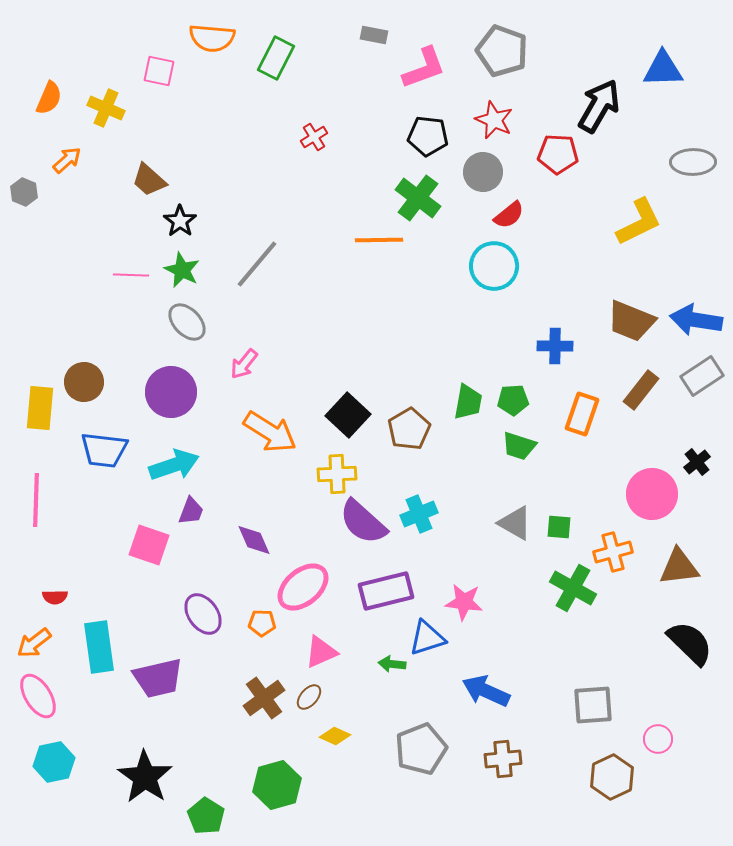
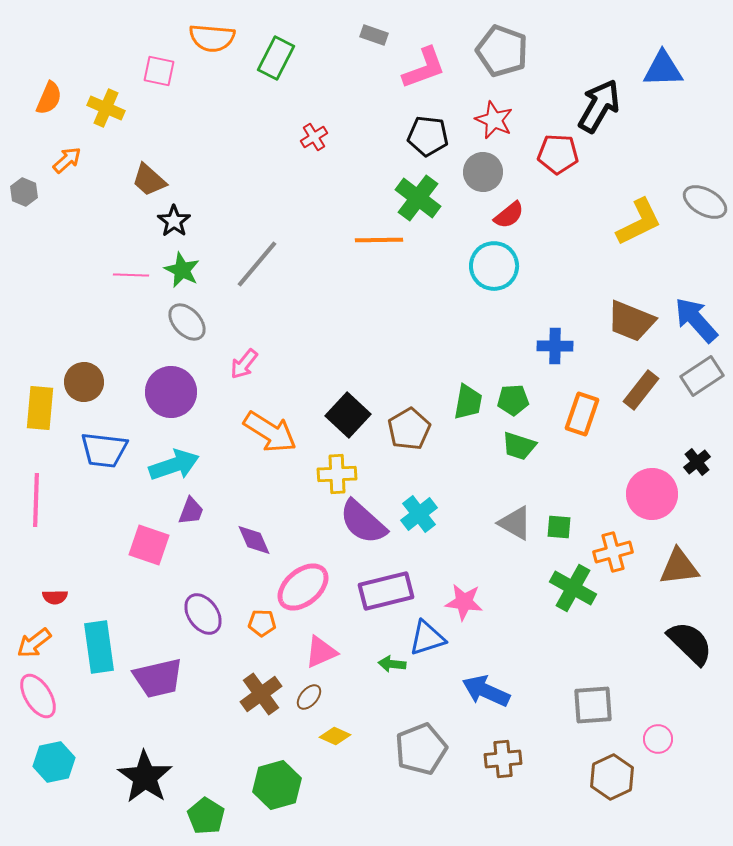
gray rectangle at (374, 35): rotated 8 degrees clockwise
gray ellipse at (693, 162): moved 12 px right, 40 px down; rotated 30 degrees clockwise
black star at (180, 221): moved 6 px left
blue arrow at (696, 320): rotated 39 degrees clockwise
cyan cross at (419, 514): rotated 15 degrees counterclockwise
brown cross at (264, 698): moved 3 px left, 4 px up
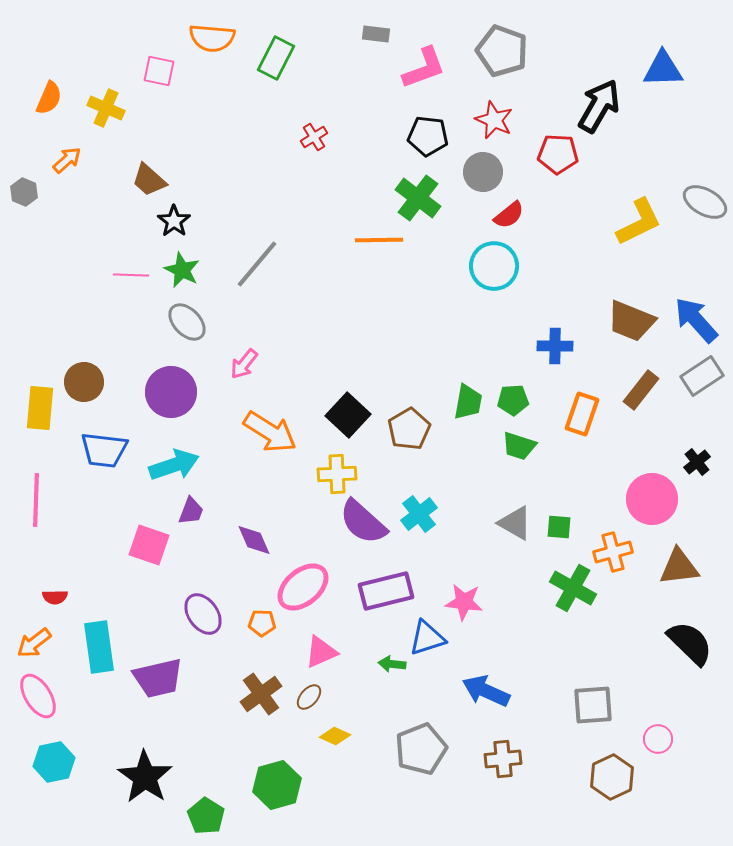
gray rectangle at (374, 35): moved 2 px right, 1 px up; rotated 12 degrees counterclockwise
pink circle at (652, 494): moved 5 px down
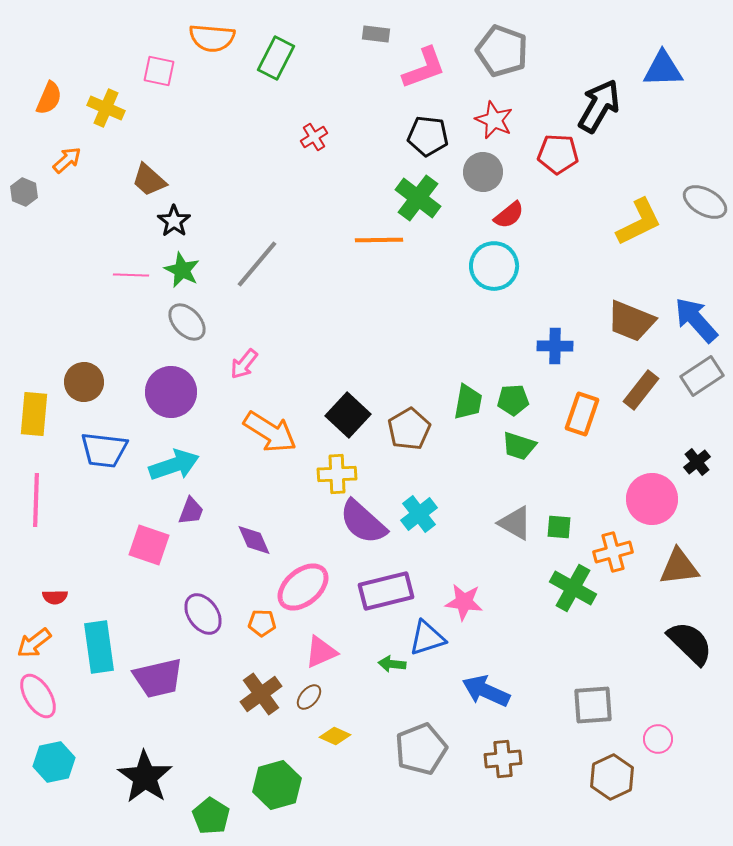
yellow rectangle at (40, 408): moved 6 px left, 6 px down
green pentagon at (206, 816): moved 5 px right
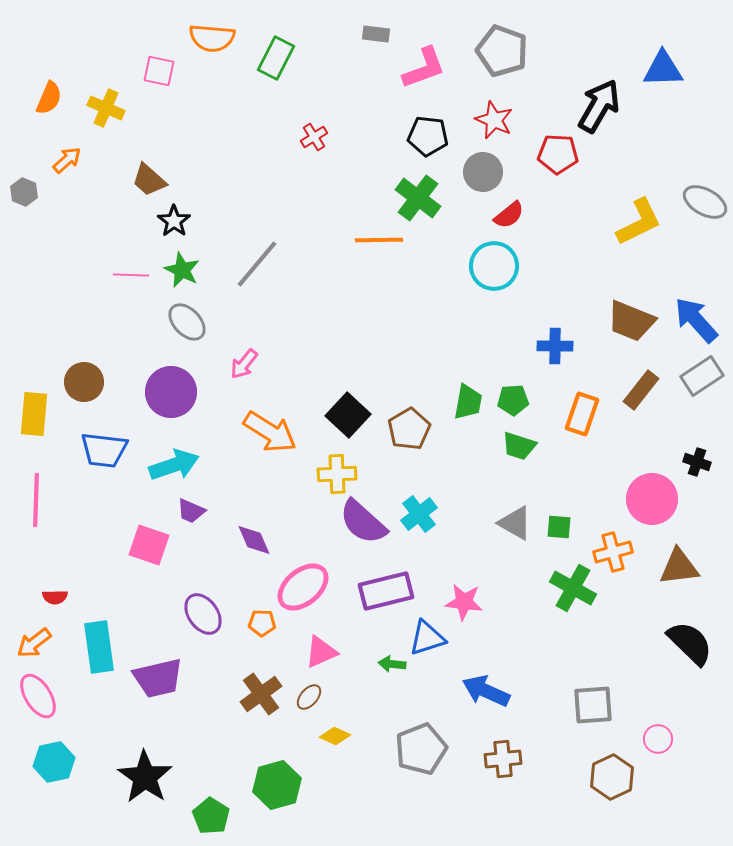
black cross at (697, 462): rotated 32 degrees counterclockwise
purple trapezoid at (191, 511): rotated 92 degrees clockwise
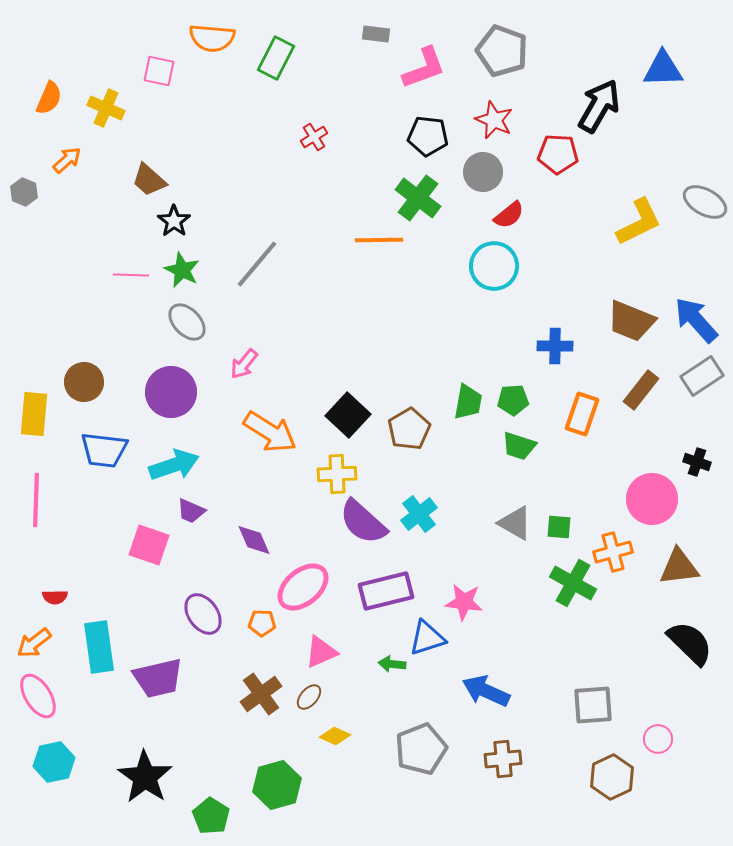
green cross at (573, 588): moved 5 px up
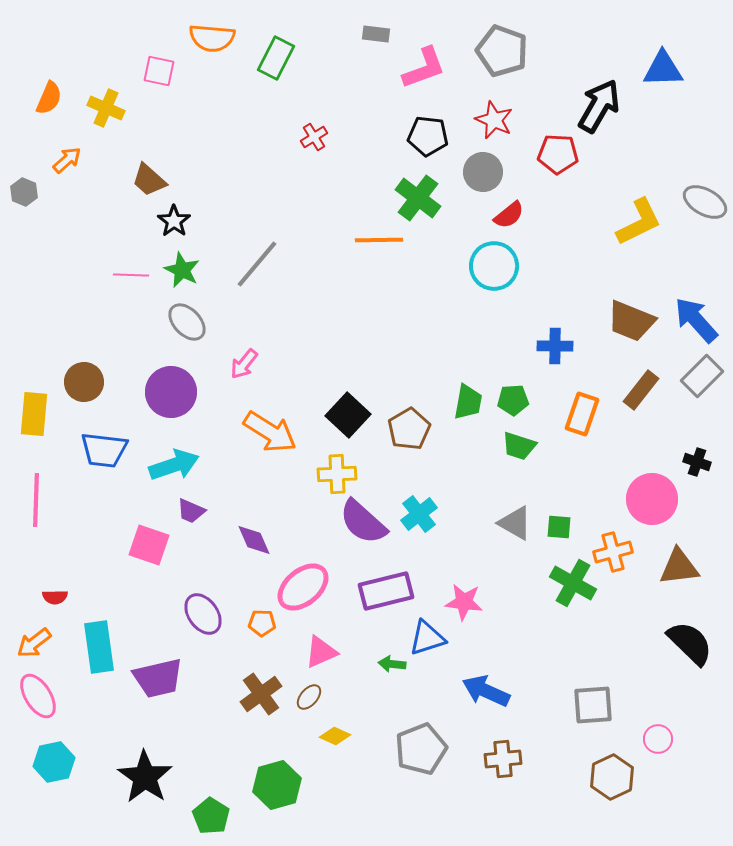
gray rectangle at (702, 376): rotated 12 degrees counterclockwise
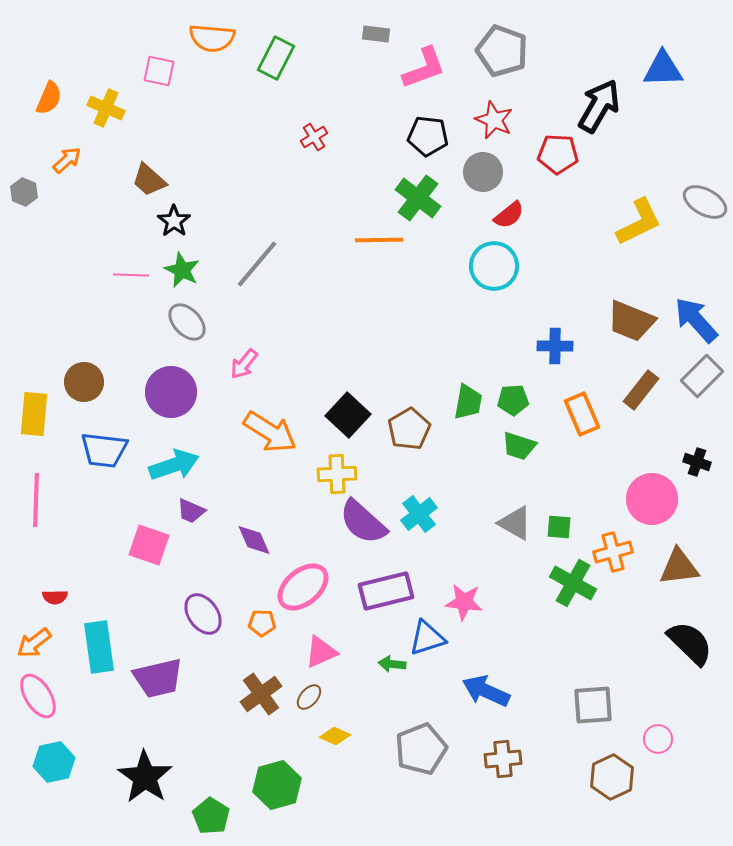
orange rectangle at (582, 414): rotated 42 degrees counterclockwise
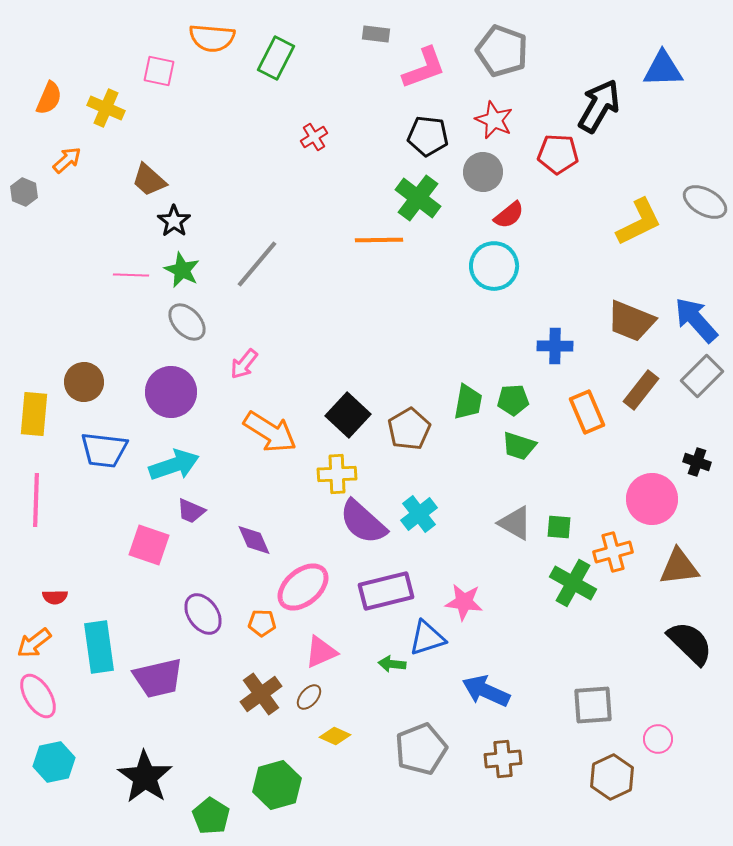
orange rectangle at (582, 414): moved 5 px right, 2 px up
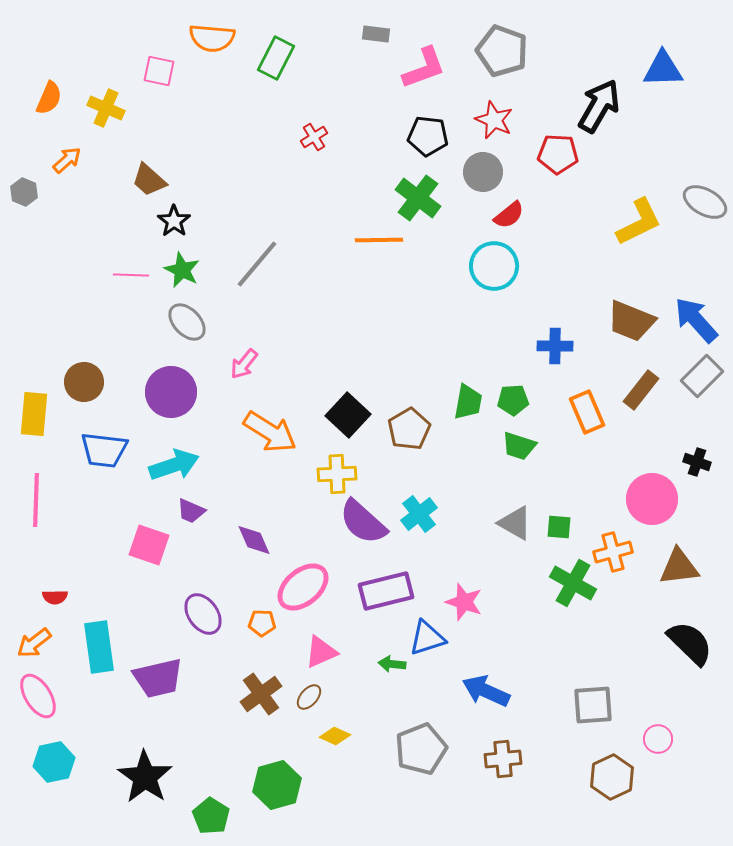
pink star at (464, 602): rotated 12 degrees clockwise
